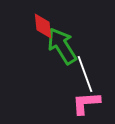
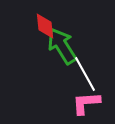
red diamond: moved 2 px right
white line: rotated 9 degrees counterclockwise
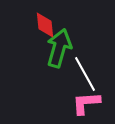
red diamond: moved 1 px up
green arrow: moved 3 px left, 2 px down; rotated 48 degrees clockwise
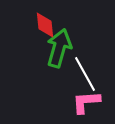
pink L-shape: moved 1 px up
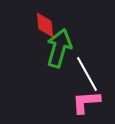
white line: moved 2 px right
